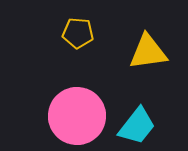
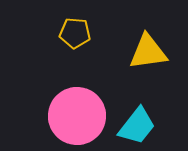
yellow pentagon: moved 3 px left
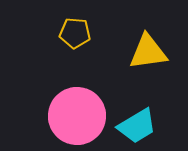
cyan trapezoid: rotated 21 degrees clockwise
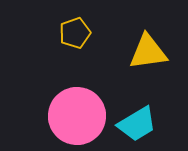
yellow pentagon: rotated 24 degrees counterclockwise
cyan trapezoid: moved 2 px up
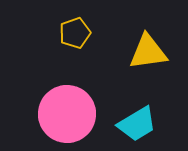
pink circle: moved 10 px left, 2 px up
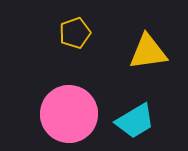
pink circle: moved 2 px right
cyan trapezoid: moved 2 px left, 3 px up
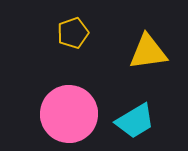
yellow pentagon: moved 2 px left
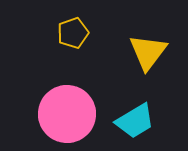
yellow triangle: rotated 45 degrees counterclockwise
pink circle: moved 2 px left
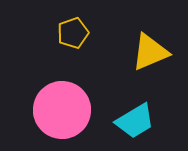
yellow triangle: moved 2 px right; rotated 30 degrees clockwise
pink circle: moved 5 px left, 4 px up
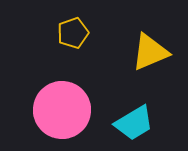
cyan trapezoid: moved 1 px left, 2 px down
